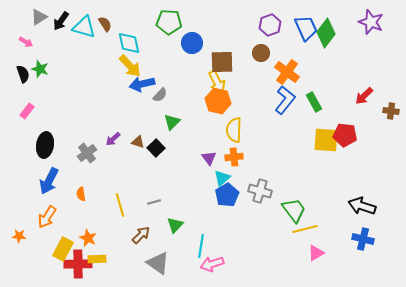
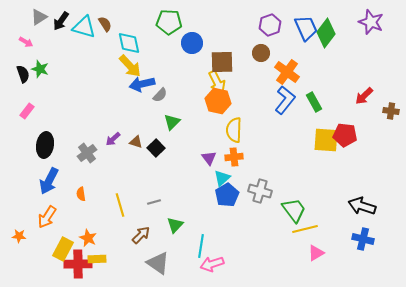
brown triangle at (138, 142): moved 2 px left
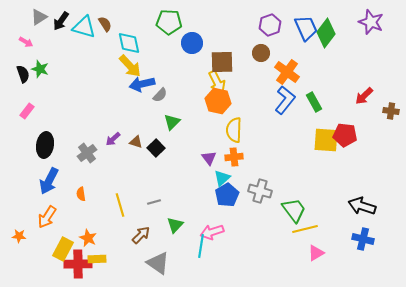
pink arrow at (212, 264): moved 32 px up
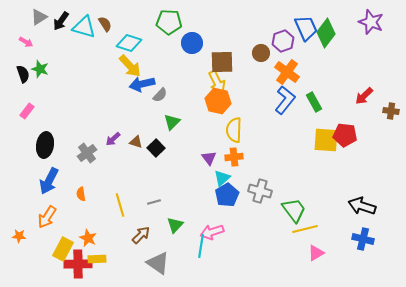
purple hexagon at (270, 25): moved 13 px right, 16 px down
cyan diamond at (129, 43): rotated 60 degrees counterclockwise
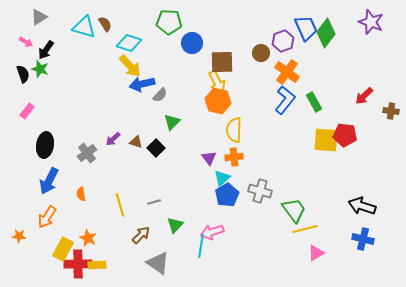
black arrow at (61, 21): moved 15 px left, 29 px down
yellow rectangle at (97, 259): moved 6 px down
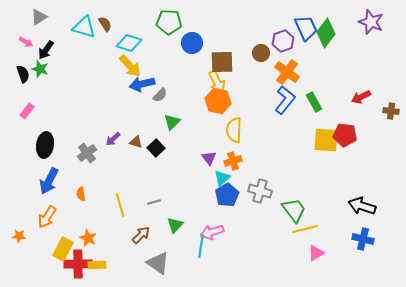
red arrow at (364, 96): moved 3 px left, 1 px down; rotated 18 degrees clockwise
orange cross at (234, 157): moved 1 px left, 4 px down; rotated 12 degrees counterclockwise
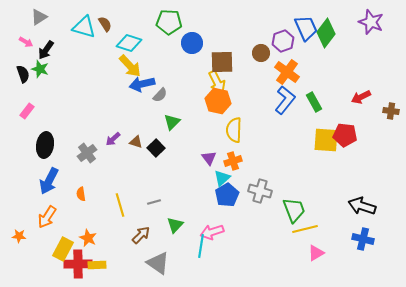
green trapezoid at (294, 210): rotated 16 degrees clockwise
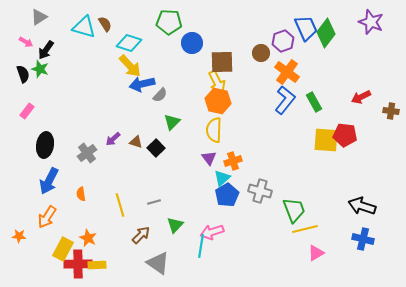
yellow semicircle at (234, 130): moved 20 px left
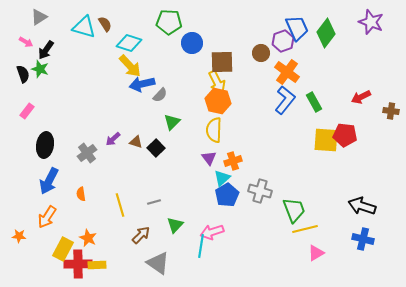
blue trapezoid at (306, 28): moved 9 px left
